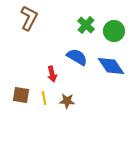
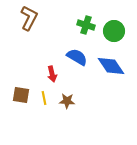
green cross: rotated 24 degrees counterclockwise
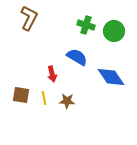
blue diamond: moved 11 px down
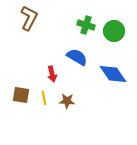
blue diamond: moved 2 px right, 3 px up
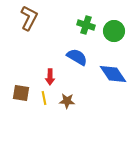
red arrow: moved 2 px left, 3 px down; rotated 14 degrees clockwise
brown square: moved 2 px up
